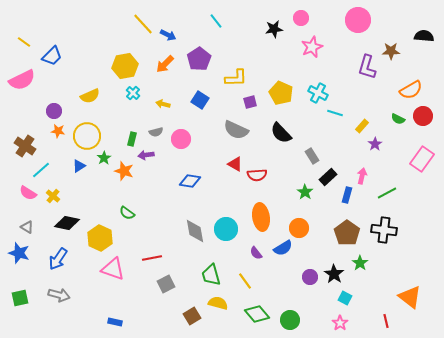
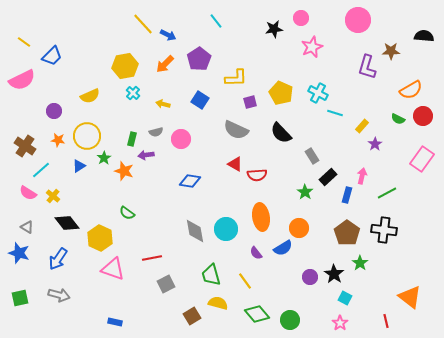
orange star at (58, 131): moved 9 px down
black diamond at (67, 223): rotated 40 degrees clockwise
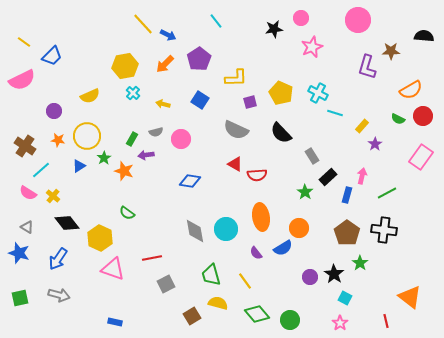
green rectangle at (132, 139): rotated 16 degrees clockwise
pink rectangle at (422, 159): moved 1 px left, 2 px up
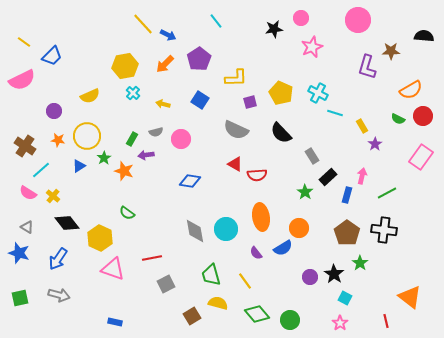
yellow rectangle at (362, 126): rotated 72 degrees counterclockwise
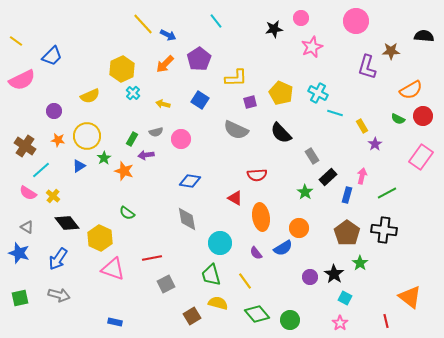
pink circle at (358, 20): moved 2 px left, 1 px down
yellow line at (24, 42): moved 8 px left, 1 px up
yellow hexagon at (125, 66): moved 3 px left, 3 px down; rotated 15 degrees counterclockwise
red triangle at (235, 164): moved 34 px down
cyan circle at (226, 229): moved 6 px left, 14 px down
gray diamond at (195, 231): moved 8 px left, 12 px up
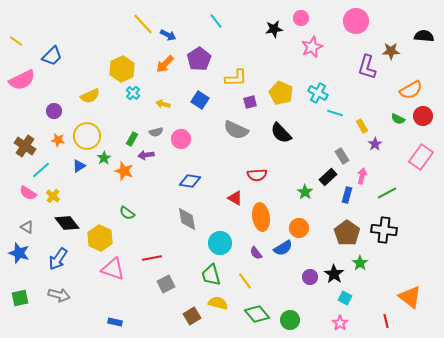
gray rectangle at (312, 156): moved 30 px right
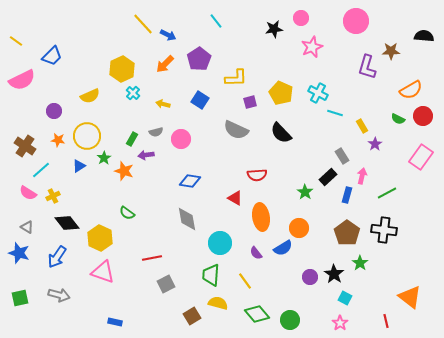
yellow cross at (53, 196): rotated 24 degrees clockwise
blue arrow at (58, 259): moved 1 px left, 2 px up
pink triangle at (113, 269): moved 10 px left, 3 px down
green trapezoid at (211, 275): rotated 20 degrees clockwise
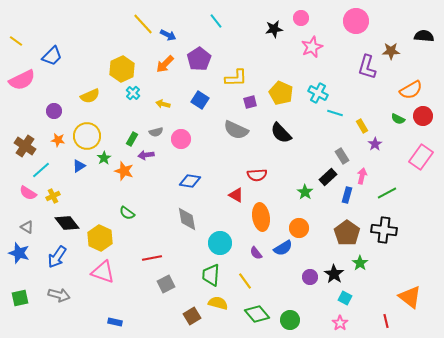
red triangle at (235, 198): moved 1 px right, 3 px up
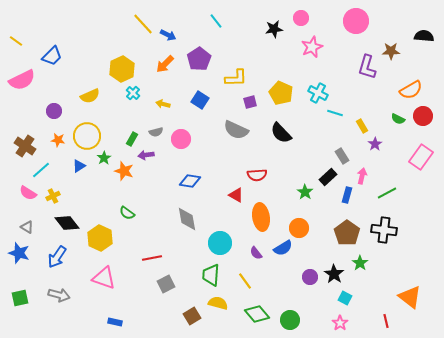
pink triangle at (103, 272): moved 1 px right, 6 px down
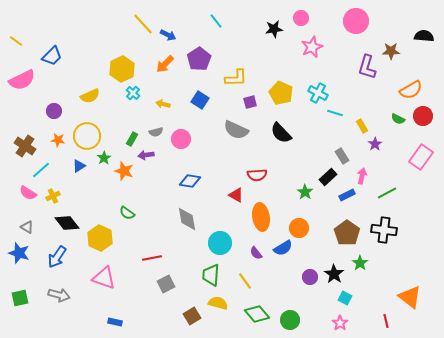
blue rectangle at (347, 195): rotated 49 degrees clockwise
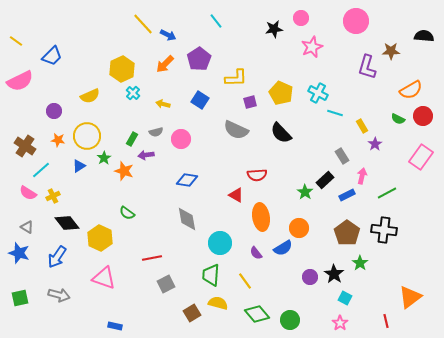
pink semicircle at (22, 80): moved 2 px left, 1 px down
black rectangle at (328, 177): moved 3 px left, 3 px down
blue diamond at (190, 181): moved 3 px left, 1 px up
orange triangle at (410, 297): rotated 45 degrees clockwise
brown square at (192, 316): moved 3 px up
blue rectangle at (115, 322): moved 4 px down
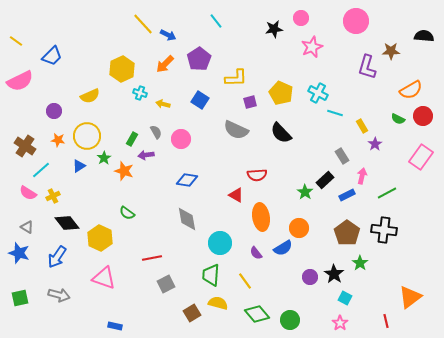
cyan cross at (133, 93): moved 7 px right; rotated 24 degrees counterclockwise
gray semicircle at (156, 132): rotated 104 degrees counterclockwise
